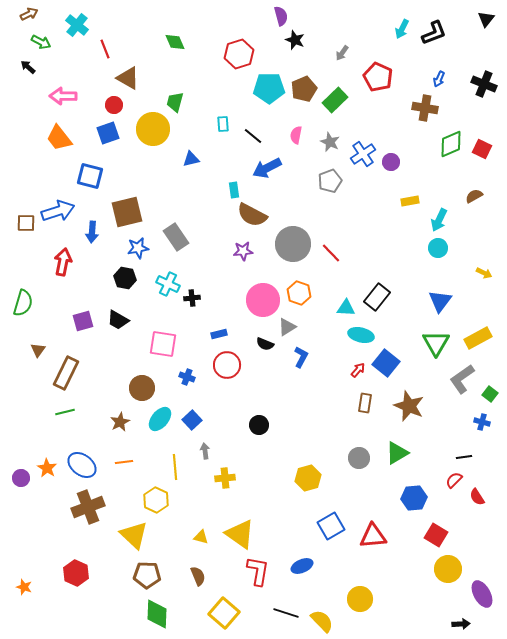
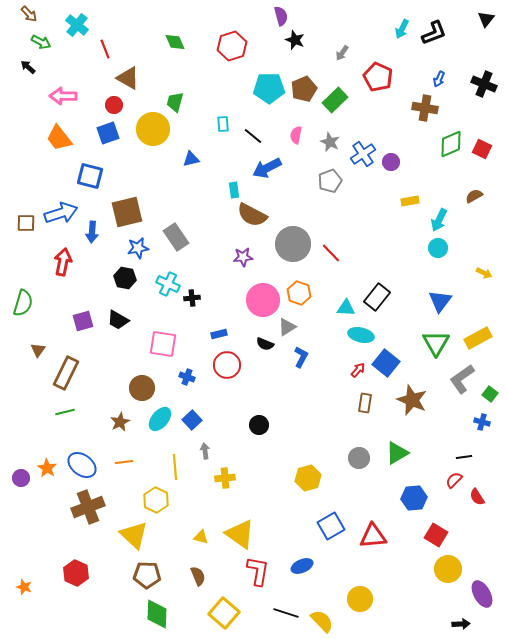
brown arrow at (29, 14): rotated 72 degrees clockwise
red hexagon at (239, 54): moved 7 px left, 8 px up
blue arrow at (58, 211): moved 3 px right, 2 px down
purple star at (243, 251): moved 6 px down
brown star at (409, 406): moved 3 px right, 6 px up
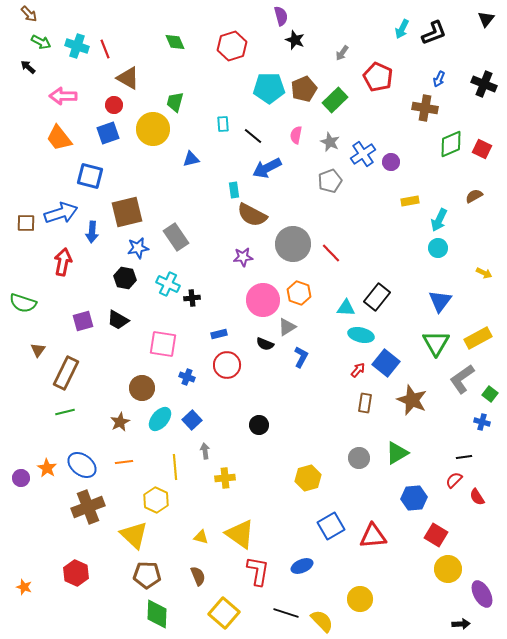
cyan cross at (77, 25): moved 21 px down; rotated 20 degrees counterclockwise
green semicircle at (23, 303): rotated 92 degrees clockwise
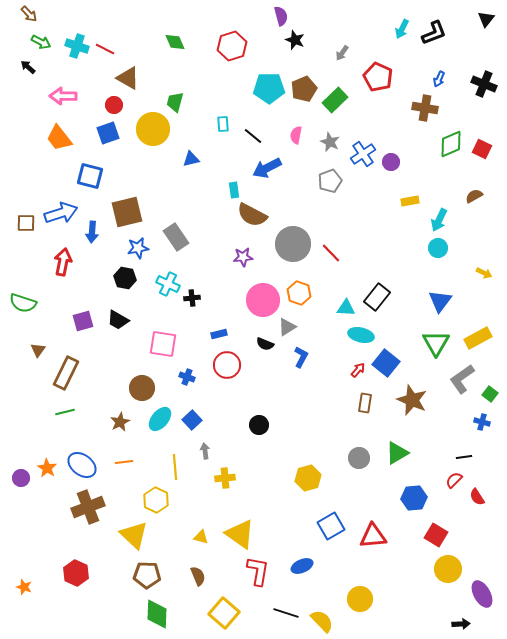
red line at (105, 49): rotated 42 degrees counterclockwise
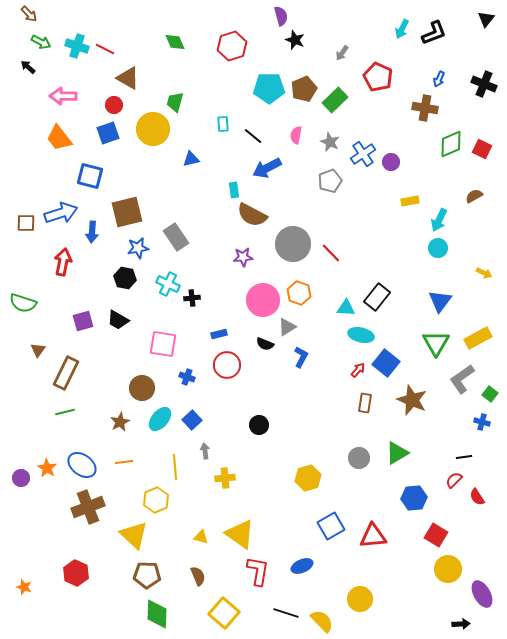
yellow hexagon at (156, 500): rotated 10 degrees clockwise
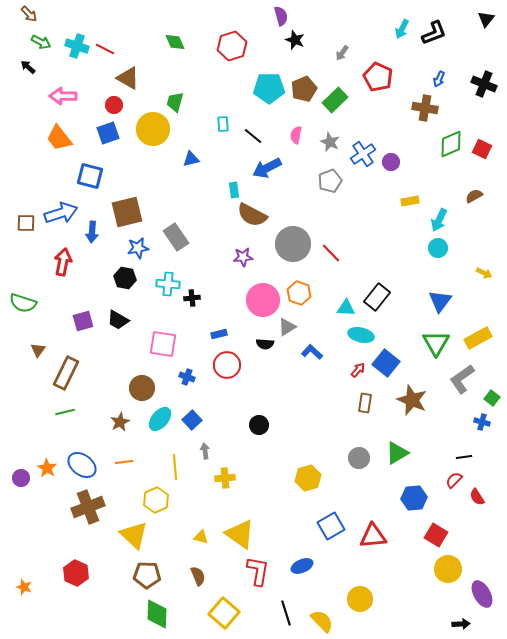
cyan cross at (168, 284): rotated 20 degrees counterclockwise
black semicircle at (265, 344): rotated 18 degrees counterclockwise
blue L-shape at (301, 357): moved 11 px right, 5 px up; rotated 75 degrees counterclockwise
green square at (490, 394): moved 2 px right, 4 px down
black line at (286, 613): rotated 55 degrees clockwise
